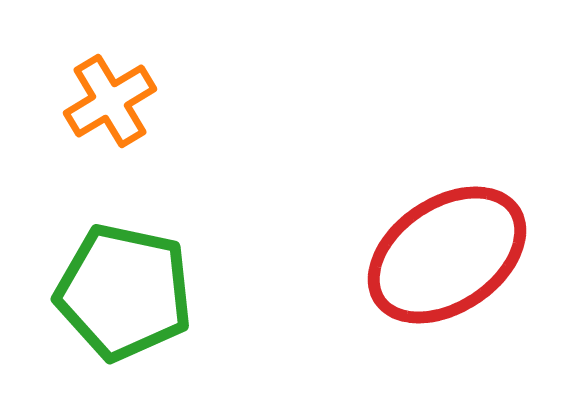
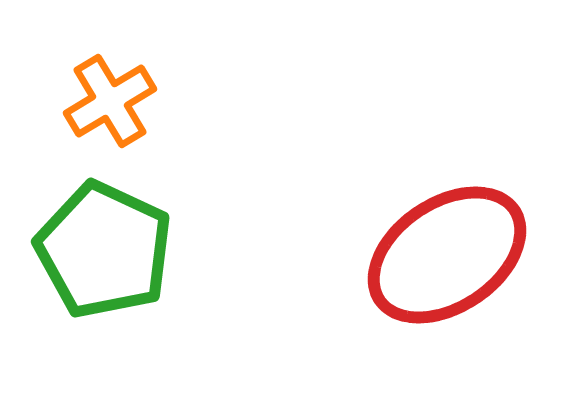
green pentagon: moved 20 px left, 42 px up; rotated 13 degrees clockwise
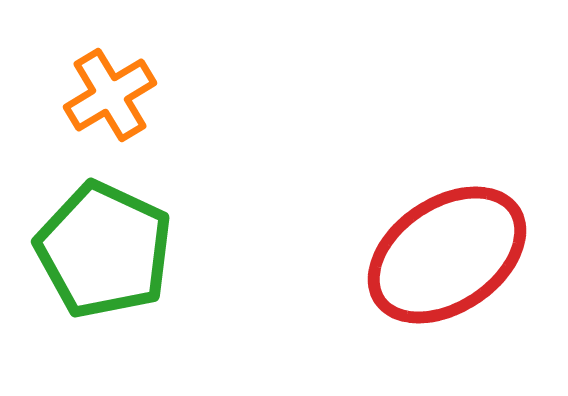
orange cross: moved 6 px up
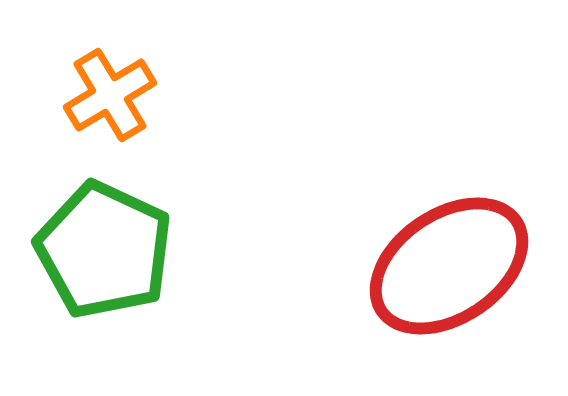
red ellipse: moved 2 px right, 11 px down
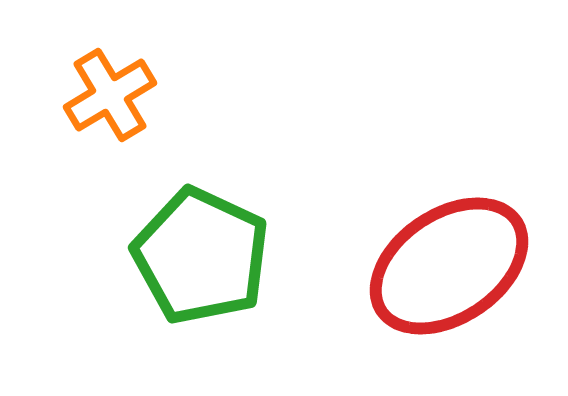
green pentagon: moved 97 px right, 6 px down
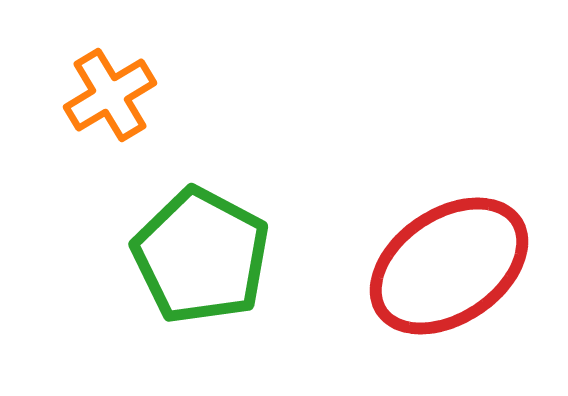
green pentagon: rotated 3 degrees clockwise
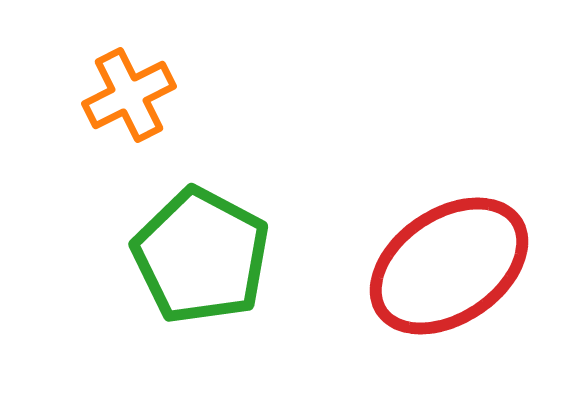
orange cross: moved 19 px right; rotated 4 degrees clockwise
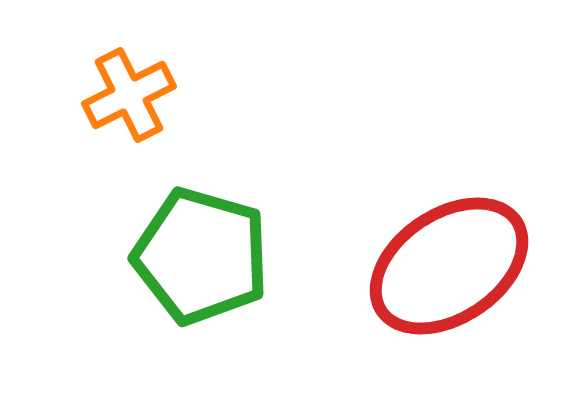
green pentagon: rotated 12 degrees counterclockwise
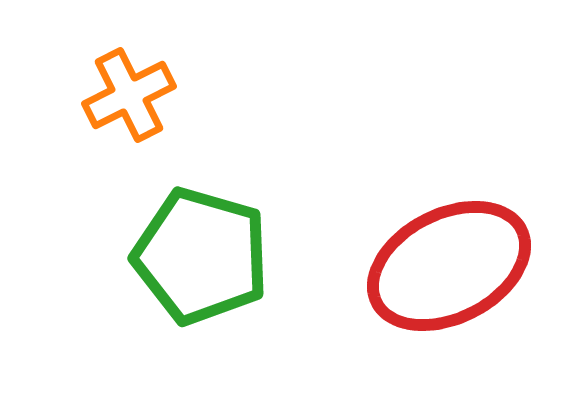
red ellipse: rotated 7 degrees clockwise
